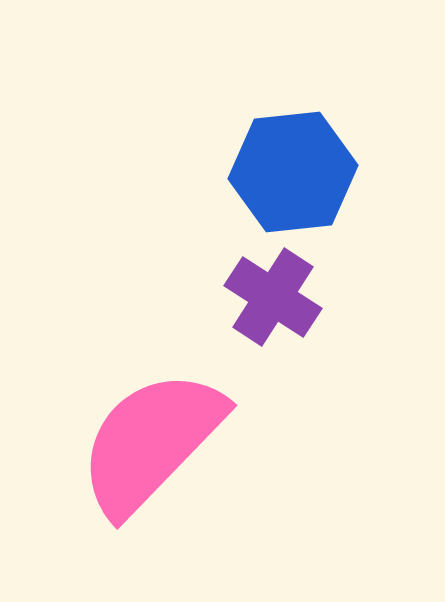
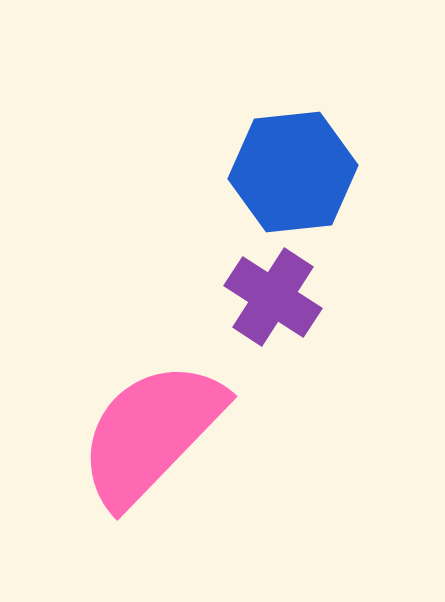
pink semicircle: moved 9 px up
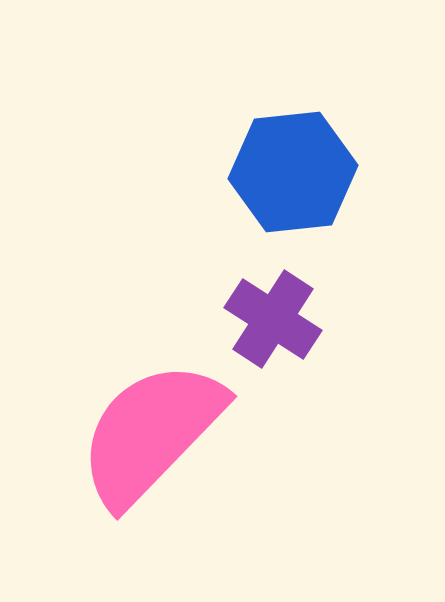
purple cross: moved 22 px down
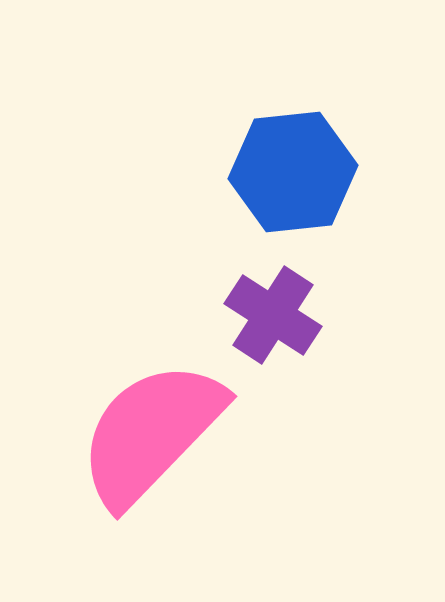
purple cross: moved 4 px up
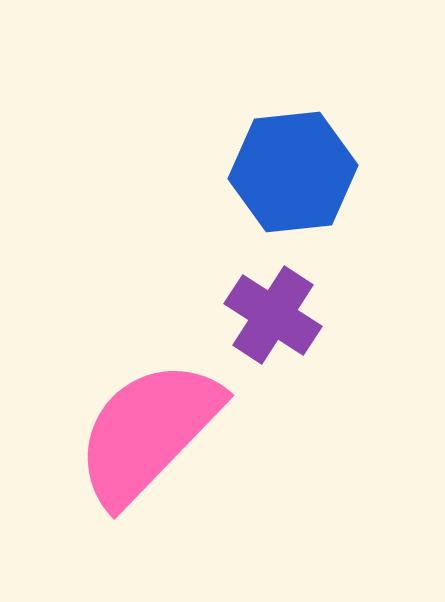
pink semicircle: moved 3 px left, 1 px up
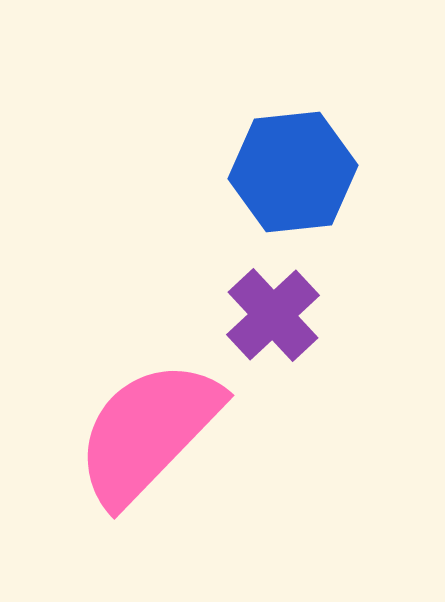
purple cross: rotated 14 degrees clockwise
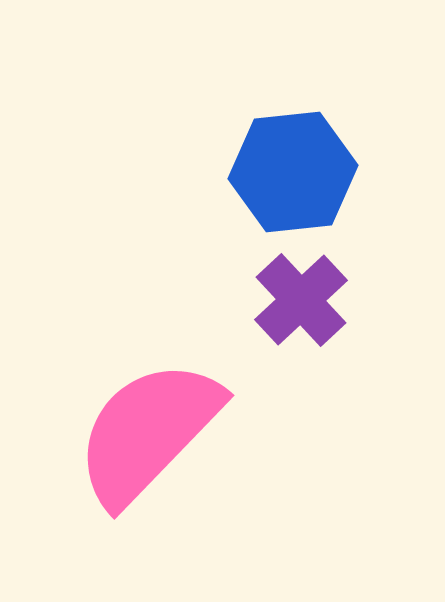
purple cross: moved 28 px right, 15 px up
